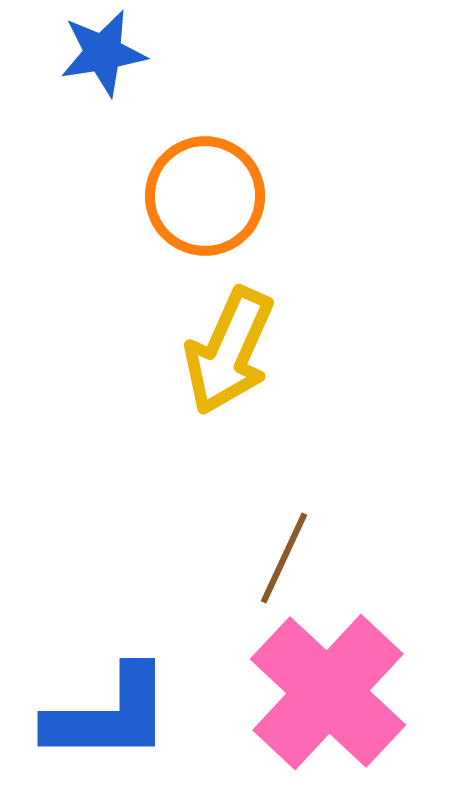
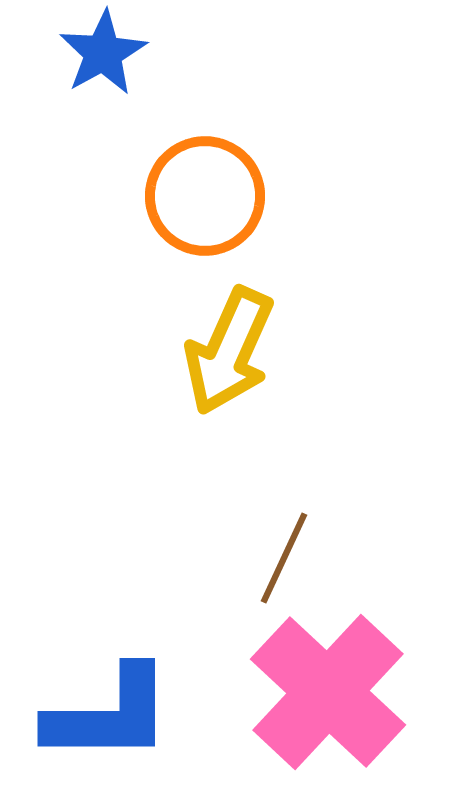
blue star: rotated 20 degrees counterclockwise
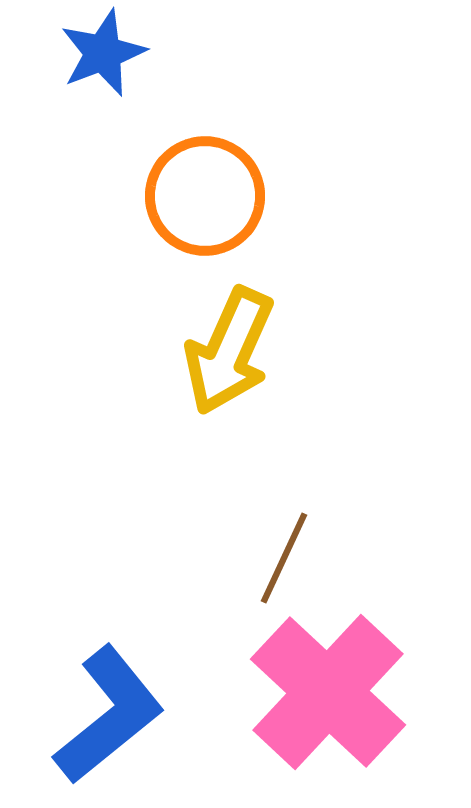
blue star: rotated 8 degrees clockwise
blue L-shape: rotated 39 degrees counterclockwise
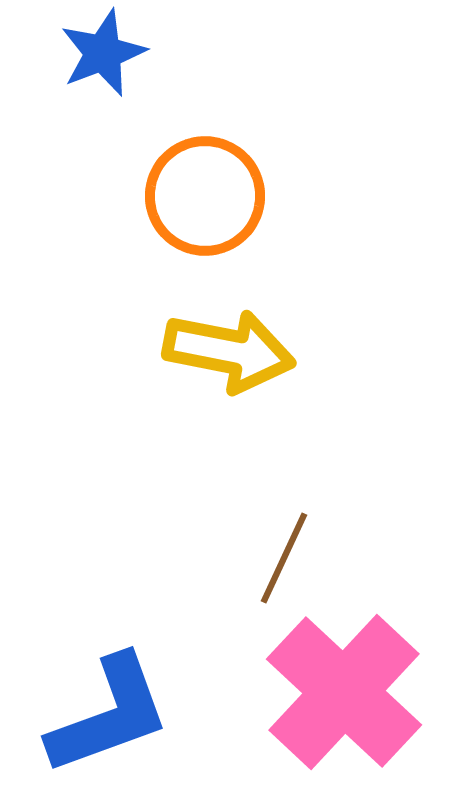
yellow arrow: rotated 103 degrees counterclockwise
pink cross: moved 16 px right
blue L-shape: rotated 19 degrees clockwise
